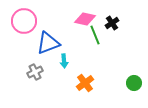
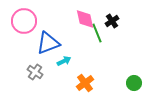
pink diamond: rotated 65 degrees clockwise
black cross: moved 2 px up
green line: moved 2 px right, 2 px up
cyan arrow: rotated 112 degrees counterclockwise
gray cross: rotated 28 degrees counterclockwise
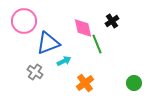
pink diamond: moved 2 px left, 9 px down
green line: moved 11 px down
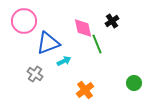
gray cross: moved 2 px down
orange cross: moved 7 px down
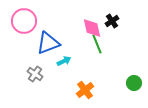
pink diamond: moved 9 px right
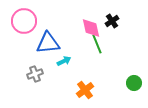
pink diamond: moved 1 px left
blue triangle: rotated 15 degrees clockwise
gray cross: rotated 35 degrees clockwise
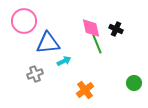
black cross: moved 4 px right, 8 px down; rotated 32 degrees counterclockwise
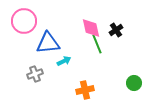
black cross: moved 1 px down; rotated 32 degrees clockwise
orange cross: rotated 24 degrees clockwise
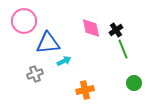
green line: moved 26 px right, 5 px down
